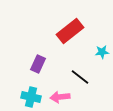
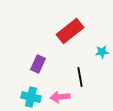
black line: rotated 42 degrees clockwise
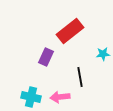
cyan star: moved 1 px right, 2 px down
purple rectangle: moved 8 px right, 7 px up
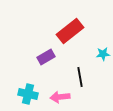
purple rectangle: rotated 36 degrees clockwise
cyan cross: moved 3 px left, 3 px up
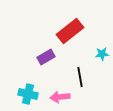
cyan star: moved 1 px left
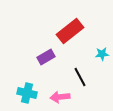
black line: rotated 18 degrees counterclockwise
cyan cross: moved 1 px left, 1 px up
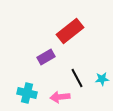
cyan star: moved 25 px down
black line: moved 3 px left, 1 px down
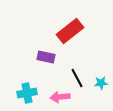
purple rectangle: rotated 42 degrees clockwise
cyan star: moved 1 px left, 4 px down
cyan cross: rotated 24 degrees counterclockwise
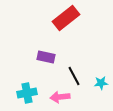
red rectangle: moved 4 px left, 13 px up
black line: moved 3 px left, 2 px up
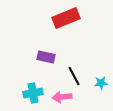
red rectangle: rotated 16 degrees clockwise
cyan cross: moved 6 px right
pink arrow: moved 2 px right
